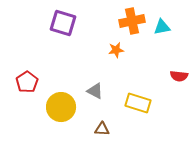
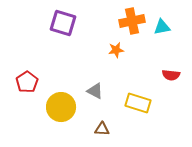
red semicircle: moved 8 px left, 1 px up
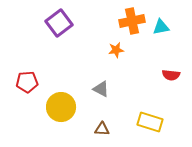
purple square: moved 4 px left; rotated 36 degrees clockwise
cyan triangle: moved 1 px left
red pentagon: rotated 30 degrees clockwise
gray triangle: moved 6 px right, 2 px up
yellow rectangle: moved 12 px right, 19 px down
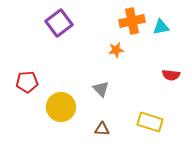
gray triangle: rotated 18 degrees clockwise
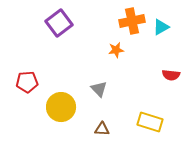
cyan triangle: rotated 18 degrees counterclockwise
gray triangle: moved 2 px left
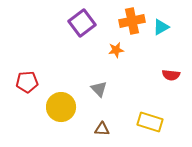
purple square: moved 23 px right
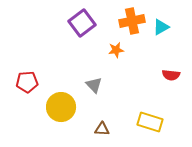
gray triangle: moved 5 px left, 4 px up
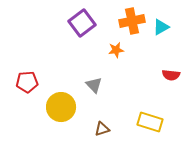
brown triangle: rotated 21 degrees counterclockwise
